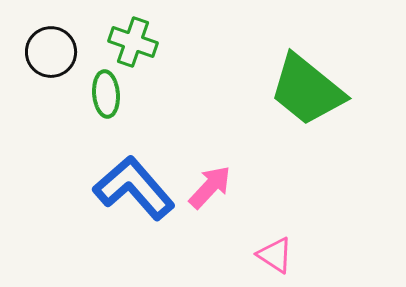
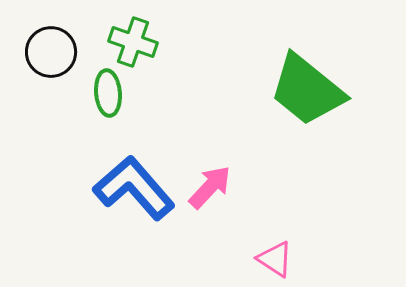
green ellipse: moved 2 px right, 1 px up
pink triangle: moved 4 px down
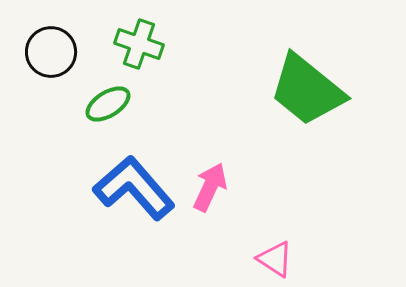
green cross: moved 6 px right, 2 px down
green ellipse: moved 11 px down; rotated 63 degrees clockwise
pink arrow: rotated 18 degrees counterclockwise
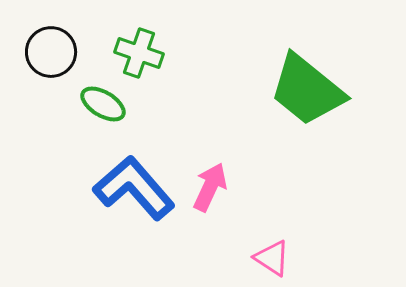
green cross: moved 9 px down
green ellipse: moved 5 px left; rotated 63 degrees clockwise
pink triangle: moved 3 px left, 1 px up
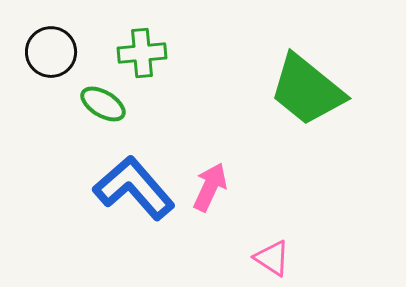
green cross: moved 3 px right; rotated 24 degrees counterclockwise
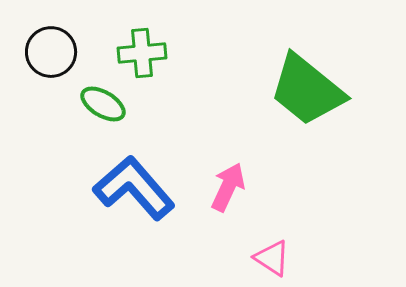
pink arrow: moved 18 px right
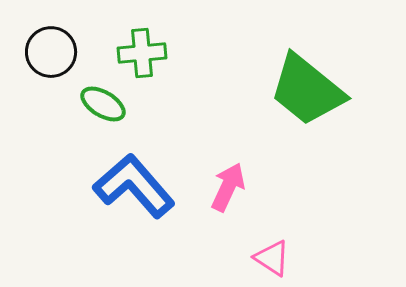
blue L-shape: moved 2 px up
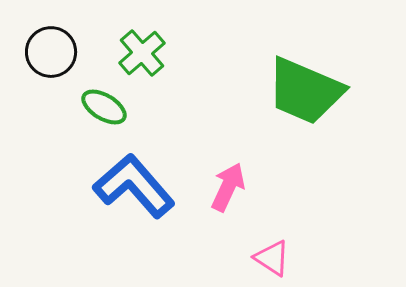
green cross: rotated 36 degrees counterclockwise
green trapezoid: moved 2 px left, 1 px down; rotated 16 degrees counterclockwise
green ellipse: moved 1 px right, 3 px down
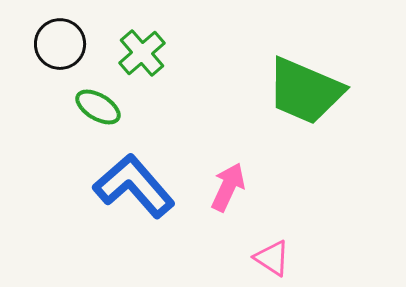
black circle: moved 9 px right, 8 px up
green ellipse: moved 6 px left
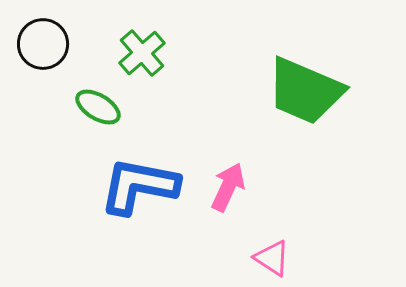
black circle: moved 17 px left
blue L-shape: moved 5 px right; rotated 38 degrees counterclockwise
